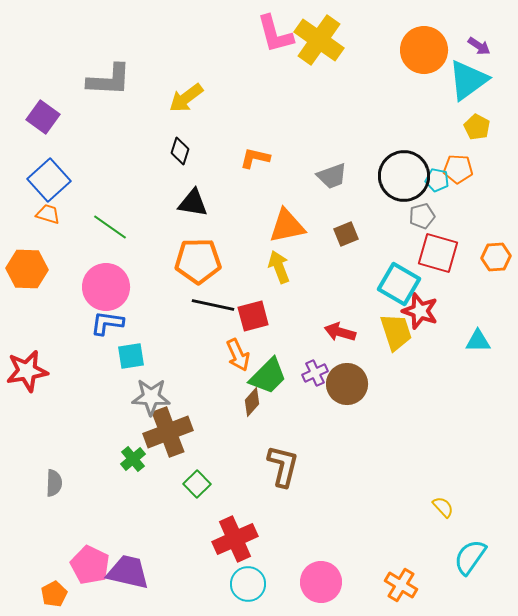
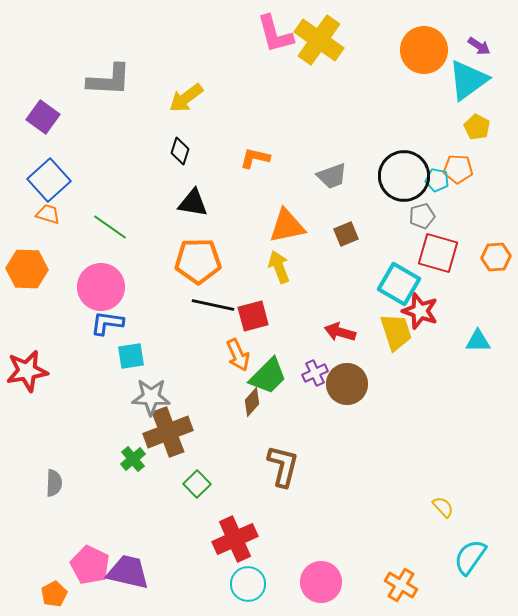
pink circle at (106, 287): moved 5 px left
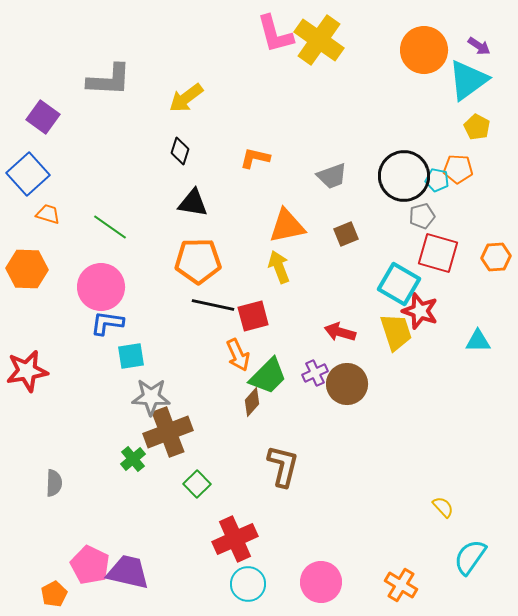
blue square at (49, 180): moved 21 px left, 6 px up
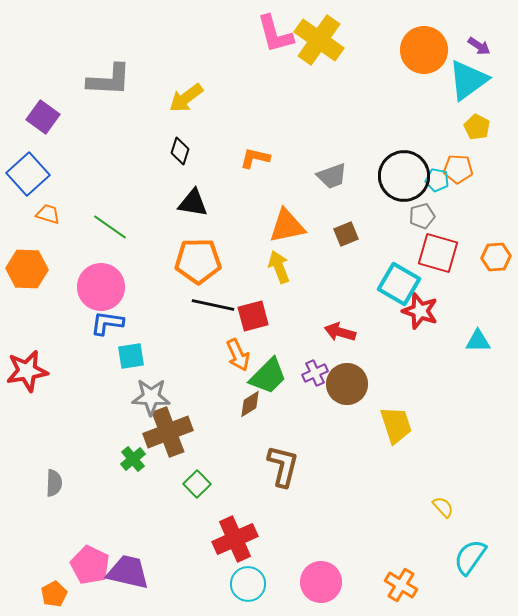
yellow trapezoid at (396, 332): moved 93 px down
brown diamond at (252, 402): moved 2 px left, 2 px down; rotated 16 degrees clockwise
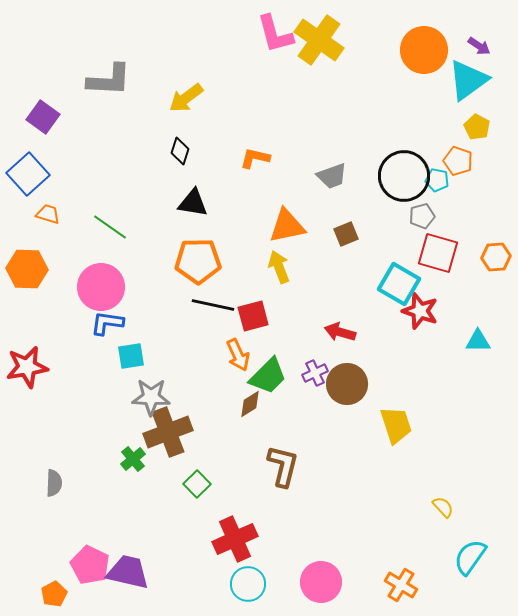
orange pentagon at (458, 169): moved 8 px up; rotated 16 degrees clockwise
red star at (27, 371): moved 4 px up
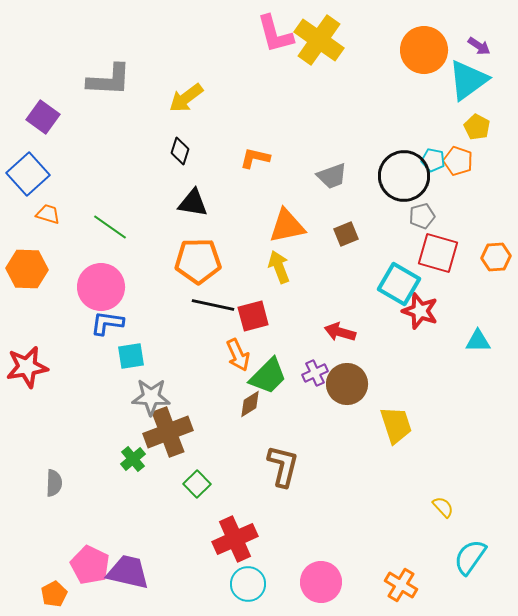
cyan pentagon at (437, 180): moved 4 px left, 20 px up
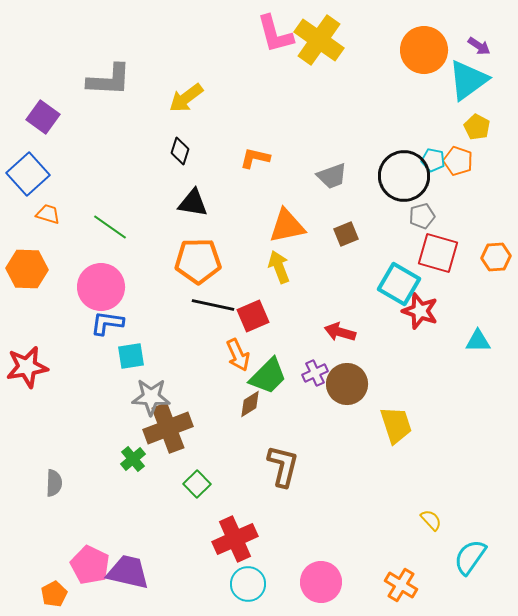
red square at (253, 316): rotated 8 degrees counterclockwise
brown cross at (168, 432): moved 4 px up
yellow semicircle at (443, 507): moved 12 px left, 13 px down
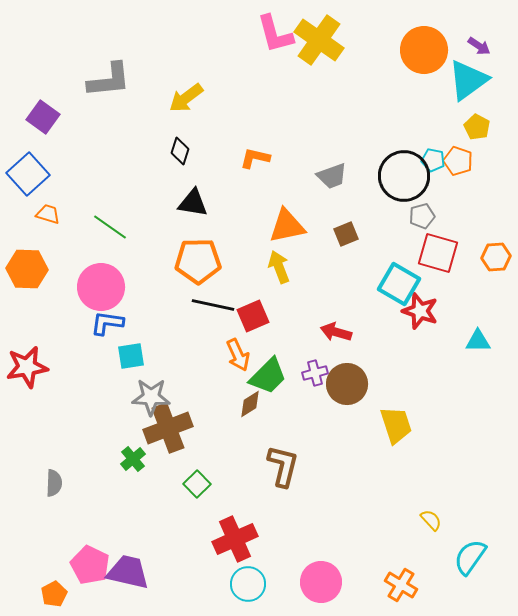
gray L-shape at (109, 80): rotated 9 degrees counterclockwise
red arrow at (340, 332): moved 4 px left
purple cross at (315, 373): rotated 10 degrees clockwise
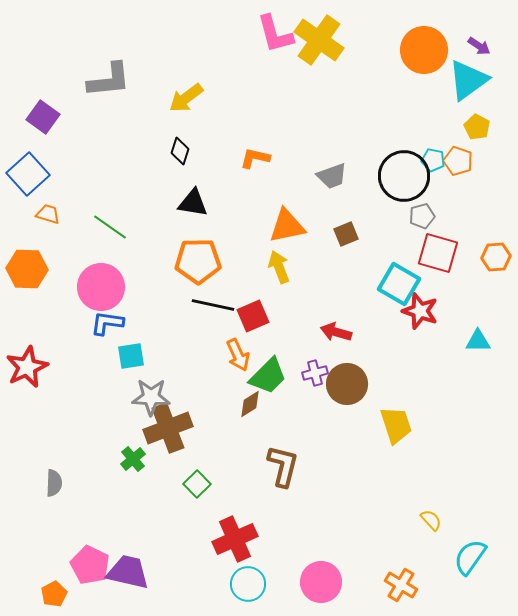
red star at (27, 367): rotated 15 degrees counterclockwise
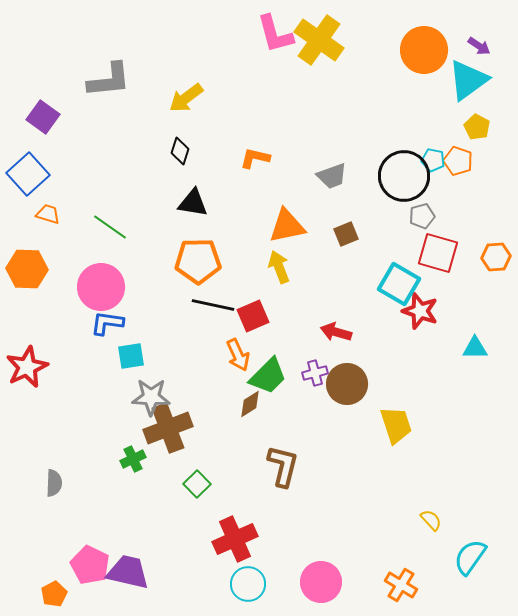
cyan triangle at (478, 341): moved 3 px left, 7 px down
green cross at (133, 459): rotated 15 degrees clockwise
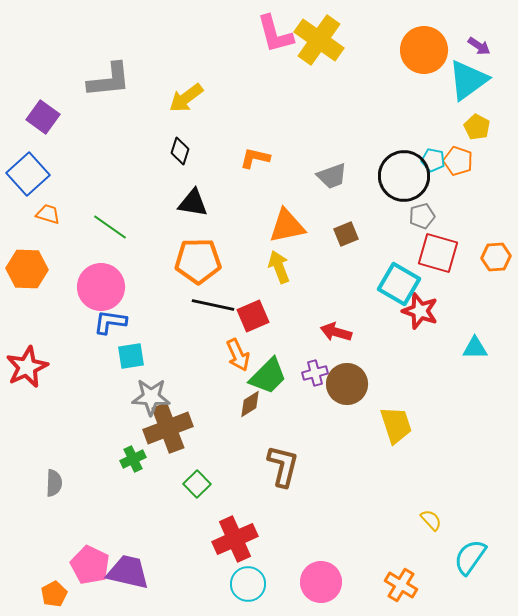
blue L-shape at (107, 323): moved 3 px right, 1 px up
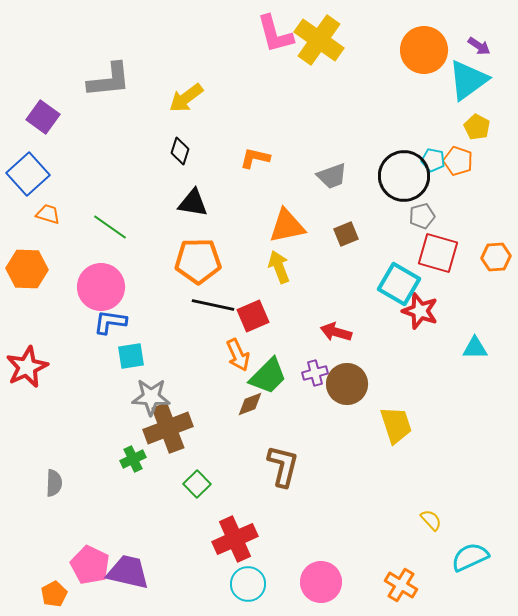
brown diamond at (250, 404): rotated 12 degrees clockwise
cyan semicircle at (470, 557): rotated 30 degrees clockwise
